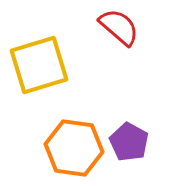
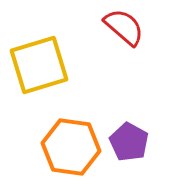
red semicircle: moved 5 px right
orange hexagon: moved 3 px left, 1 px up
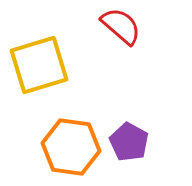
red semicircle: moved 3 px left, 1 px up
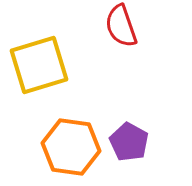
red semicircle: rotated 150 degrees counterclockwise
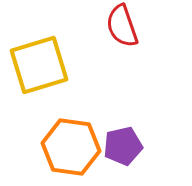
red semicircle: moved 1 px right
purple pentagon: moved 6 px left, 4 px down; rotated 30 degrees clockwise
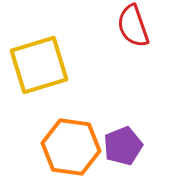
red semicircle: moved 11 px right
purple pentagon: rotated 9 degrees counterclockwise
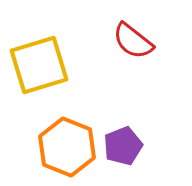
red semicircle: moved 15 px down; rotated 33 degrees counterclockwise
orange hexagon: moved 4 px left; rotated 14 degrees clockwise
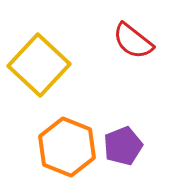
yellow square: rotated 30 degrees counterclockwise
